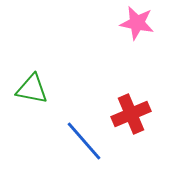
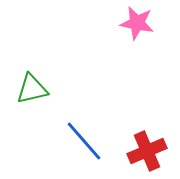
green triangle: rotated 24 degrees counterclockwise
red cross: moved 16 px right, 37 px down
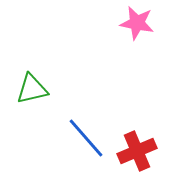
blue line: moved 2 px right, 3 px up
red cross: moved 10 px left
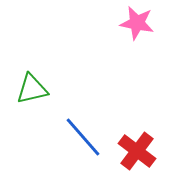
blue line: moved 3 px left, 1 px up
red cross: rotated 30 degrees counterclockwise
